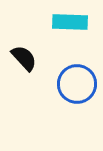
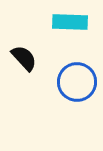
blue circle: moved 2 px up
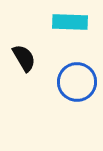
black semicircle: rotated 12 degrees clockwise
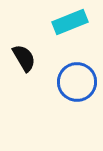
cyan rectangle: rotated 24 degrees counterclockwise
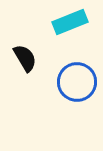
black semicircle: moved 1 px right
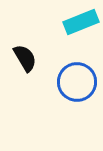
cyan rectangle: moved 11 px right
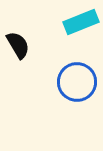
black semicircle: moved 7 px left, 13 px up
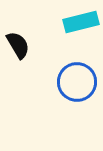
cyan rectangle: rotated 8 degrees clockwise
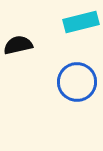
black semicircle: rotated 72 degrees counterclockwise
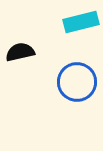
black semicircle: moved 2 px right, 7 px down
